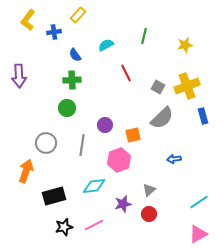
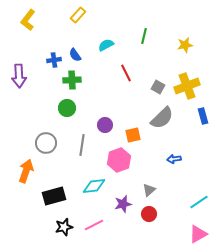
blue cross: moved 28 px down
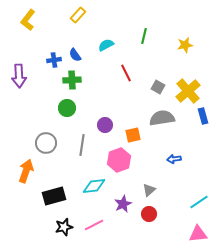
yellow cross: moved 1 px right, 5 px down; rotated 20 degrees counterclockwise
gray semicircle: rotated 145 degrees counterclockwise
purple star: rotated 12 degrees counterclockwise
pink triangle: rotated 24 degrees clockwise
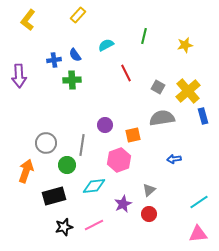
green circle: moved 57 px down
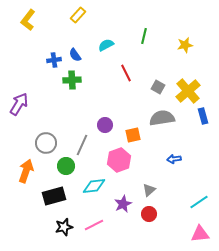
purple arrow: moved 28 px down; rotated 145 degrees counterclockwise
gray line: rotated 15 degrees clockwise
green circle: moved 1 px left, 1 px down
pink triangle: moved 2 px right
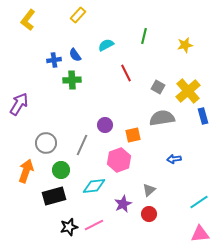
green circle: moved 5 px left, 4 px down
black star: moved 5 px right
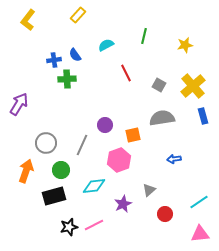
green cross: moved 5 px left, 1 px up
gray square: moved 1 px right, 2 px up
yellow cross: moved 5 px right, 5 px up
red circle: moved 16 px right
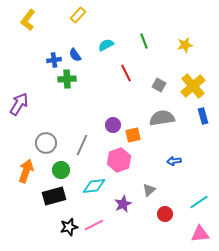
green line: moved 5 px down; rotated 35 degrees counterclockwise
purple circle: moved 8 px right
blue arrow: moved 2 px down
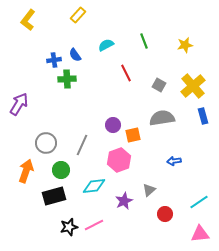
purple star: moved 1 px right, 3 px up
